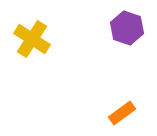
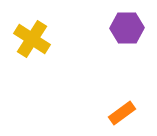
purple hexagon: rotated 20 degrees counterclockwise
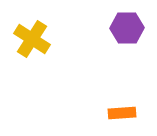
orange rectangle: rotated 32 degrees clockwise
